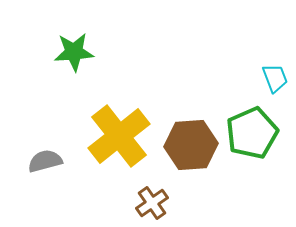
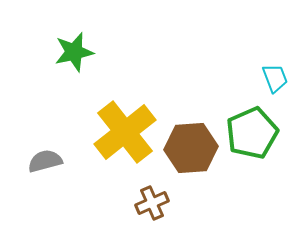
green star: rotated 9 degrees counterclockwise
yellow cross: moved 6 px right, 4 px up
brown hexagon: moved 3 px down
brown cross: rotated 12 degrees clockwise
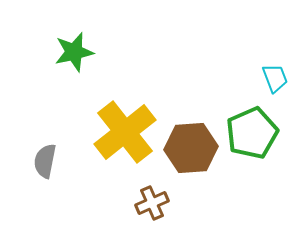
gray semicircle: rotated 64 degrees counterclockwise
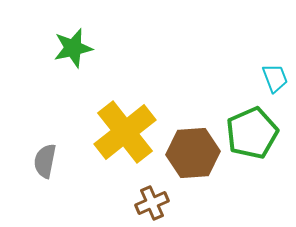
green star: moved 1 px left, 4 px up
brown hexagon: moved 2 px right, 5 px down
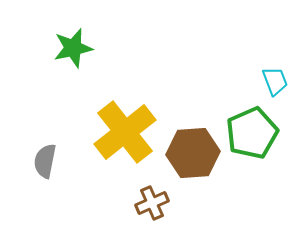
cyan trapezoid: moved 3 px down
